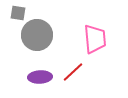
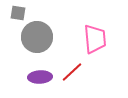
gray circle: moved 2 px down
red line: moved 1 px left
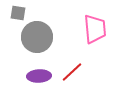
pink trapezoid: moved 10 px up
purple ellipse: moved 1 px left, 1 px up
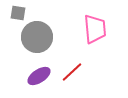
purple ellipse: rotated 30 degrees counterclockwise
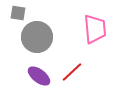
purple ellipse: rotated 70 degrees clockwise
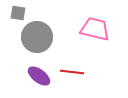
pink trapezoid: rotated 72 degrees counterclockwise
red line: rotated 50 degrees clockwise
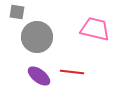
gray square: moved 1 px left, 1 px up
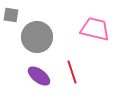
gray square: moved 6 px left, 3 px down
red line: rotated 65 degrees clockwise
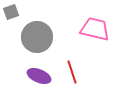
gray square: moved 3 px up; rotated 28 degrees counterclockwise
purple ellipse: rotated 15 degrees counterclockwise
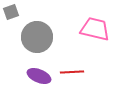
red line: rotated 75 degrees counterclockwise
